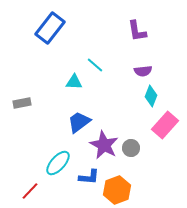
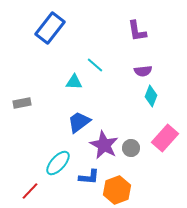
pink rectangle: moved 13 px down
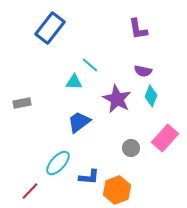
purple L-shape: moved 1 px right, 2 px up
cyan line: moved 5 px left
purple semicircle: rotated 18 degrees clockwise
purple star: moved 13 px right, 46 px up
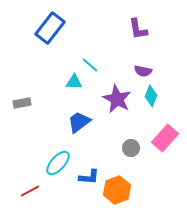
red line: rotated 18 degrees clockwise
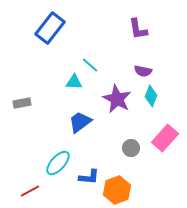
blue trapezoid: moved 1 px right
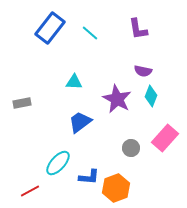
cyan line: moved 32 px up
orange hexagon: moved 1 px left, 2 px up
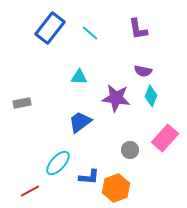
cyan triangle: moved 5 px right, 5 px up
purple star: moved 1 px left, 1 px up; rotated 20 degrees counterclockwise
gray circle: moved 1 px left, 2 px down
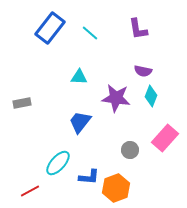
blue trapezoid: rotated 15 degrees counterclockwise
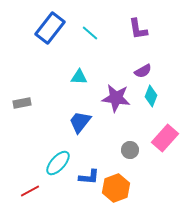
purple semicircle: rotated 42 degrees counterclockwise
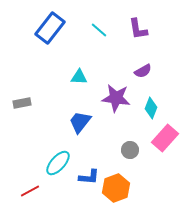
cyan line: moved 9 px right, 3 px up
cyan diamond: moved 12 px down
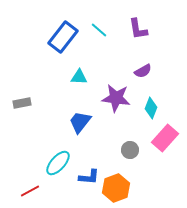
blue rectangle: moved 13 px right, 9 px down
